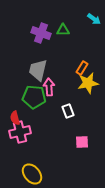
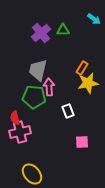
purple cross: rotated 30 degrees clockwise
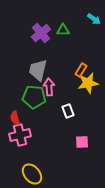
orange rectangle: moved 1 px left, 2 px down
pink cross: moved 3 px down
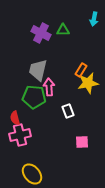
cyan arrow: rotated 64 degrees clockwise
purple cross: rotated 24 degrees counterclockwise
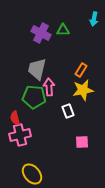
gray trapezoid: moved 1 px left, 1 px up
yellow star: moved 5 px left, 7 px down
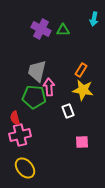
purple cross: moved 4 px up
gray trapezoid: moved 2 px down
yellow star: rotated 20 degrees clockwise
yellow ellipse: moved 7 px left, 6 px up
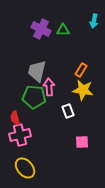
cyan arrow: moved 2 px down
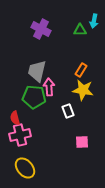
green triangle: moved 17 px right
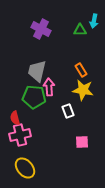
orange rectangle: rotated 64 degrees counterclockwise
